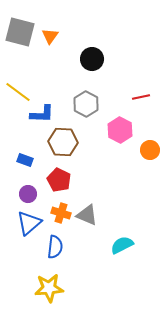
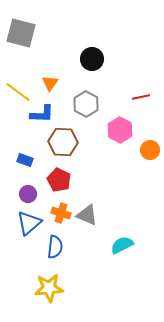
gray square: moved 1 px right, 1 px down
orange triangle: moved 47 px down
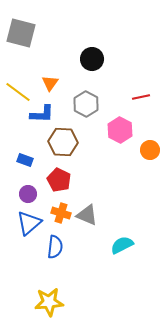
yellow star: moved 14 px down
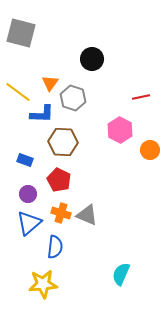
gray hexagon: moved 13 px left, 6 px up; rotated 10 degrees counterclockwise
cyan semicircle: moved 1 px left, 29 px down; rotated 40 degrees counterclockwise
yellow star: moved 6 px left, 18 px up
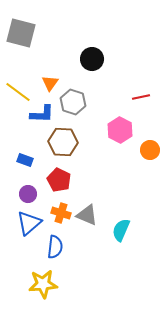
gray hexagon: moved 4 px down
cyan semicircle: moved 44 px up
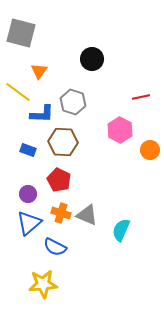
orange triangle: moved 11 px left, 12 px up
blue rectangle: moved 3 px right, 10 px up
blue semicircle: rotated 110 degrees clockwise
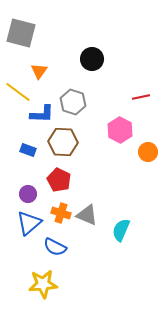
orange circle: moved 2 px left, 2 px down
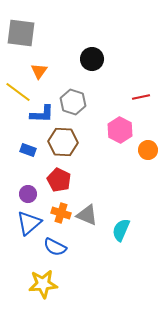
gray square: rotated 8 degrees counterclockwise
orange circle: moved 2 px up
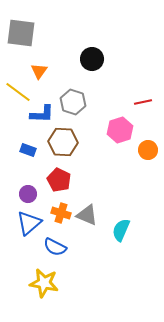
red line: moved 2 px right, 5 px down
pink hexagon: rotated 15 degrees clockwise
yellow star: moved 1 px right, 1 px up; rotated 16 degrees clockwise
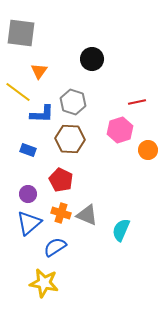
red line: moved 6 px left
brown hexagon: moved 7 px right, 3 px up
red pentagon: moved 2 px right
blue semicircle: rotated 120 degrees clockwise
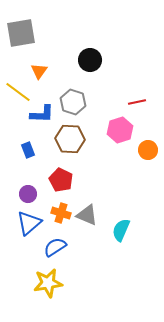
gray square: rotated 16 degrees counterclockwise
black circle: moved 2 px left, 1 px down
blue rectangle: rotated 49 degrees clockwise
yellow star: moved 4 px right; rotated 20 degrees counterclockwise
